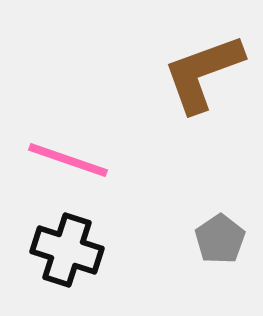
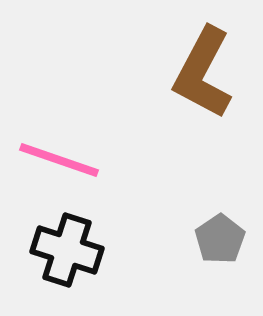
brown L-shape: rotated 42 degrees counterclockwise
pink line: moved 9 px left
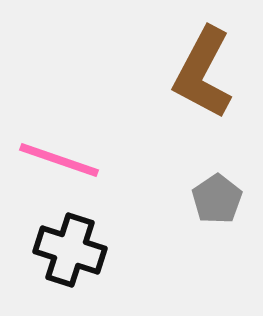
gray pentagon: moved 3 px left, 40 px up
black cross: moved 3 px right
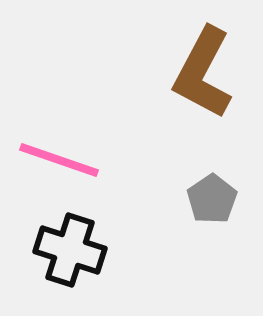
gray pentagon: moved 5 px left
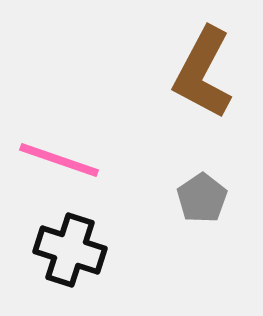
gray pentagon: moved 10 px left, 1 px up
